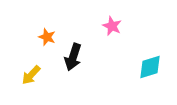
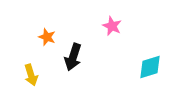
yellow arrow: rotated 60 degrees counterclockwise
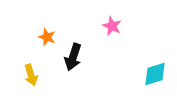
cyan diamond: moved 5 px right, 7 px down
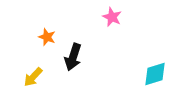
pink star: moved 9 px up
yellow arrow: moved 2 px right, 2 px down; rotated 60 degrees clockwise
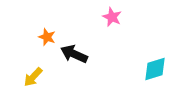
black arrow: moved 1 px right, 3 px up; rotated 96 degrees clockwise
cyan diamond: moved 5 px up
